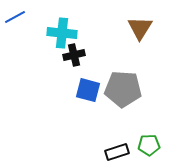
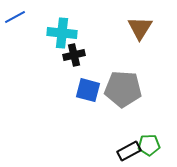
black rectangle: moved 12 px right, 1 px up; rotated 10 degrees counterclockwise
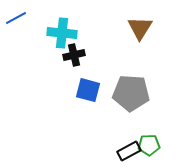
blue line: moved 1 px right, 1 px down
gray pentagon: moved 8 px right, 4 px down
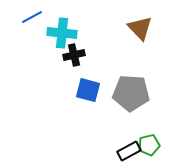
blue line: moved 16 px right, 1 px up
brown triangle: rotated 16 degrees counterclockwise
green pentagon: rotated 10 degrees counterclockwise
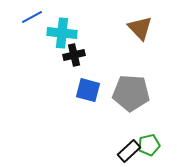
black rectangle: rotated 15 degrees counterclockwise
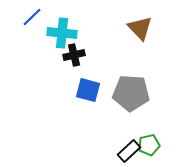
blue line: rotated 15 degrees counterclockwise
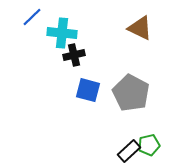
brown triangle: rotated 20 degrees counterclockwise
gray pentagon: rotated 24 degrees clockwise
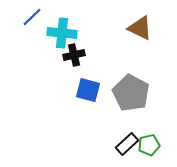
black rectangle: moved 2 px left, 7 px up
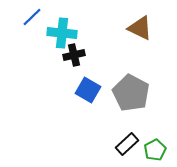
blue square: rotated 15 degrees clockwise
green pentagon: moved 6 px right, 5 px down; rotated 15 degrees counterclockwise
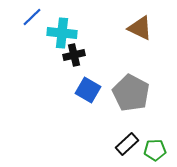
green pentagon: rotated 25 degrees clockwise
